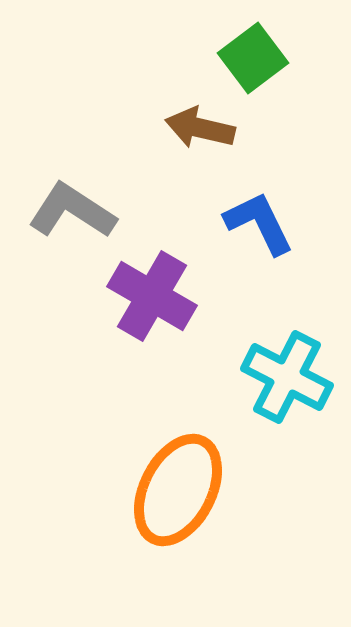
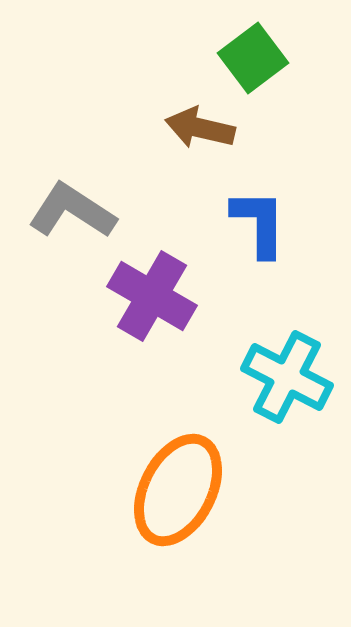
blue L-shape: rotated 26 degrees clockwise
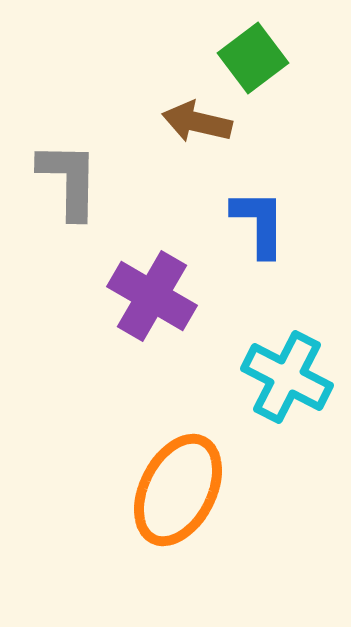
brown arrow: moved 3 px left, 6 px up
gray L-shape: moved 3 px left, 31 px up; rotated 58 degrees clockwise
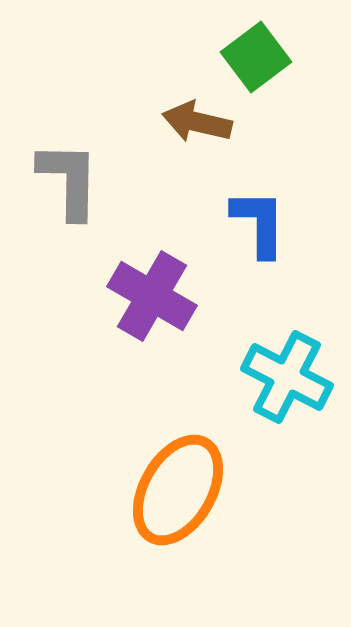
green square: moved 3 px right, 1 px up
orange ellipse: rotated 3 degrees clockwise
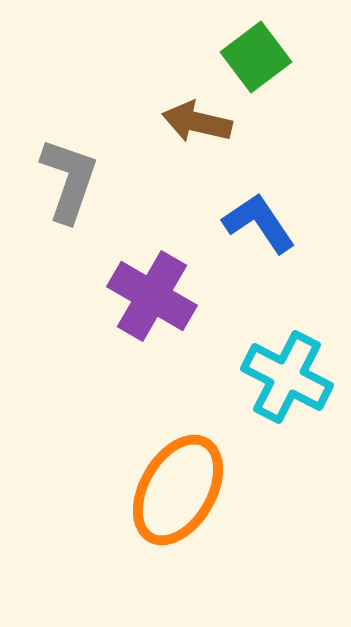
gray L-shape: rotated 18 degrees clockwise
blue L-shape: rotated 34 degrees counterclockwise
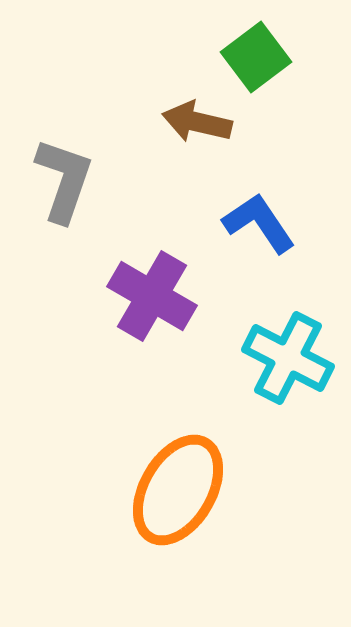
gray L-shape: moved 5 px left
cyan cross: moved 1 px right, 19 px up
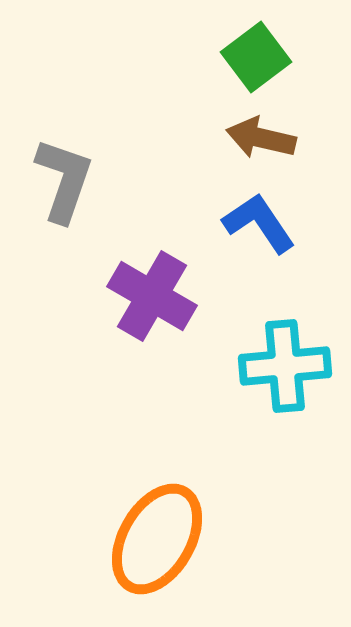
brown arrow: moved 64 px right, 16 px down
cyan cross: moved 3 px left, 8 px down; rotated 32 degrees counterclockwise
orange ellipse: moved 21 px left, 49 px down
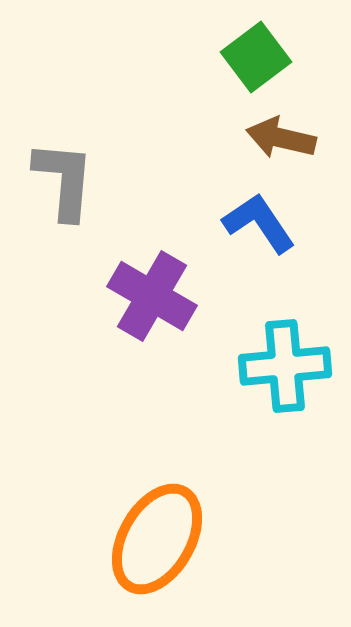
brown arrow: moved 20 px right
gray L-shape: rotated 14 degrees counterclockwise
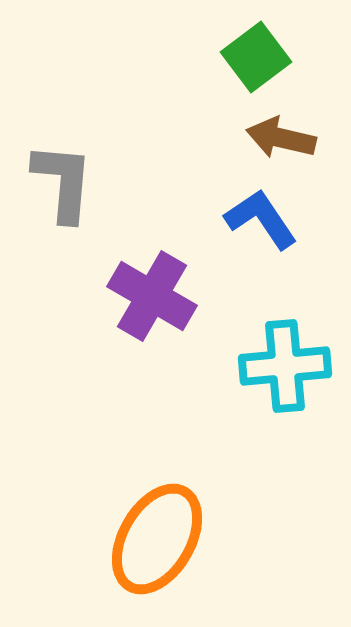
gray L-shape: moved 1 px left, 2 px down
blue L-shape: moved 2 px right, 4 px up
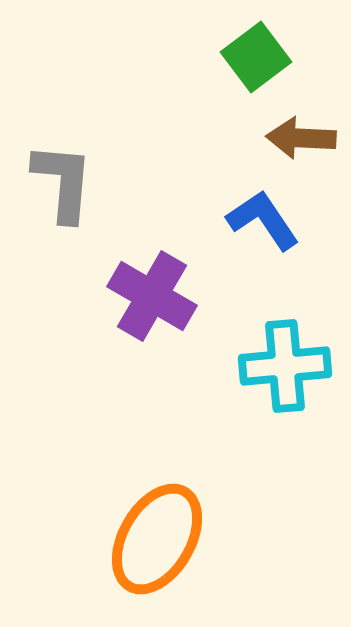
brown arrow: moved 20 px right; rotated 10 degrees counterclockwise
blue L-shape: moved 2 px right, 1 px down
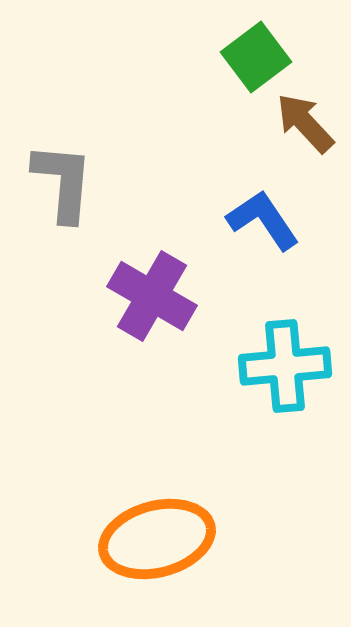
brown arrow: moved 4 px right, 15 px up; rotated 44 degrees clockwise
orange ellipse: rotated 45 degrees clockwise
